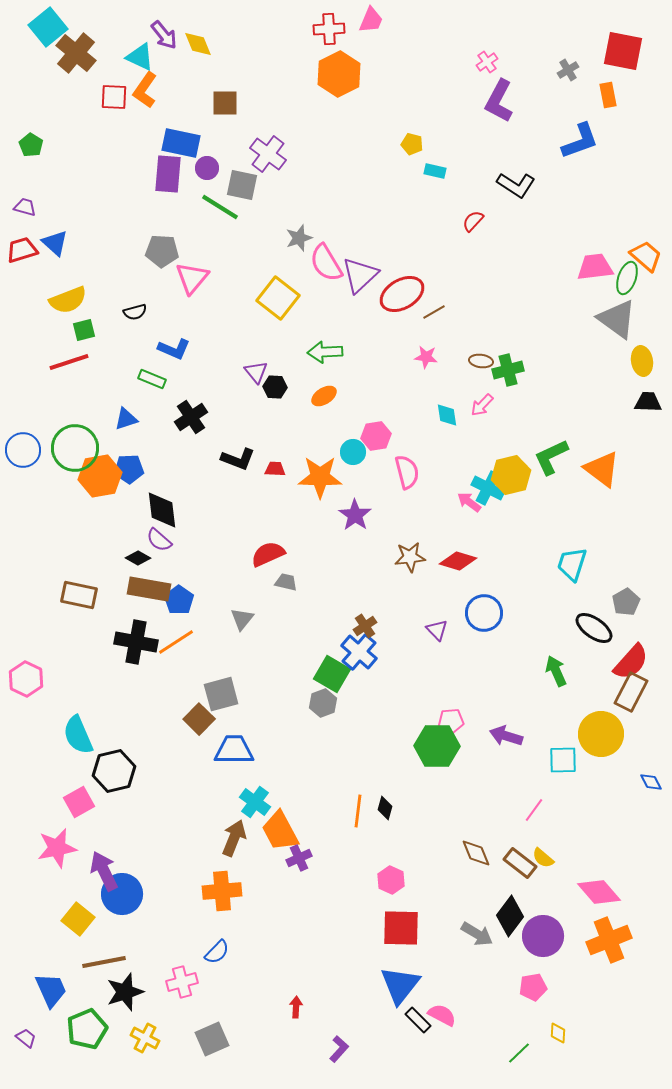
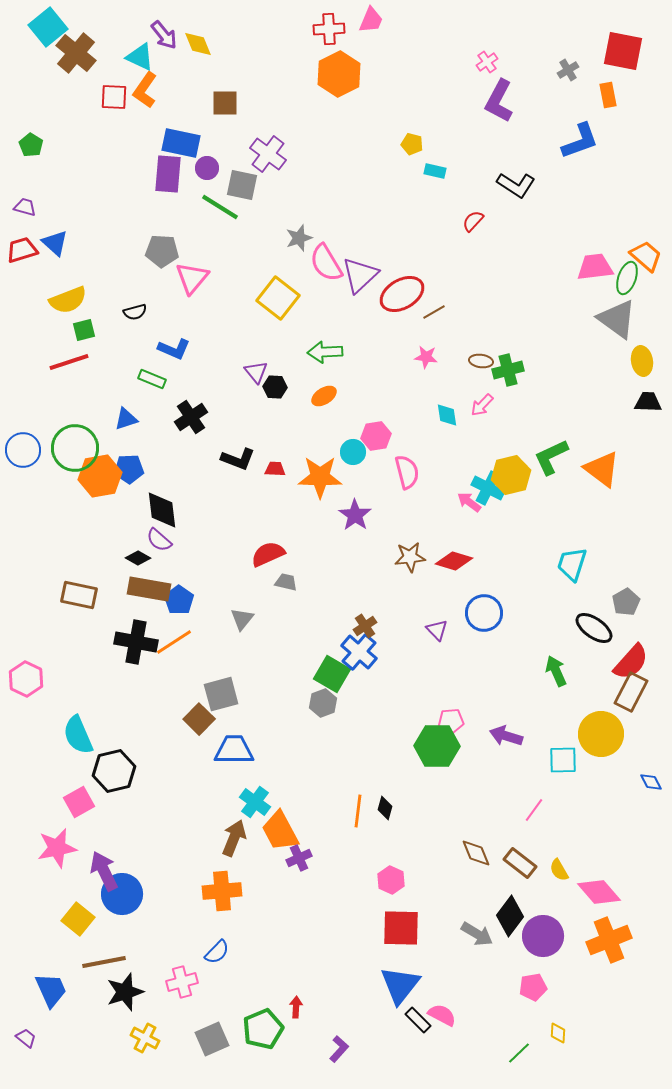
red diamond at (458, 561): moved 4 px left
orange line at (176, 642): moved 2 px left
yellow semicircle at (543, 858): moved 16 px right, 12 px down; rotated 20 degrees clockwise
green pentagon at (87, 1029): moved 176 px right
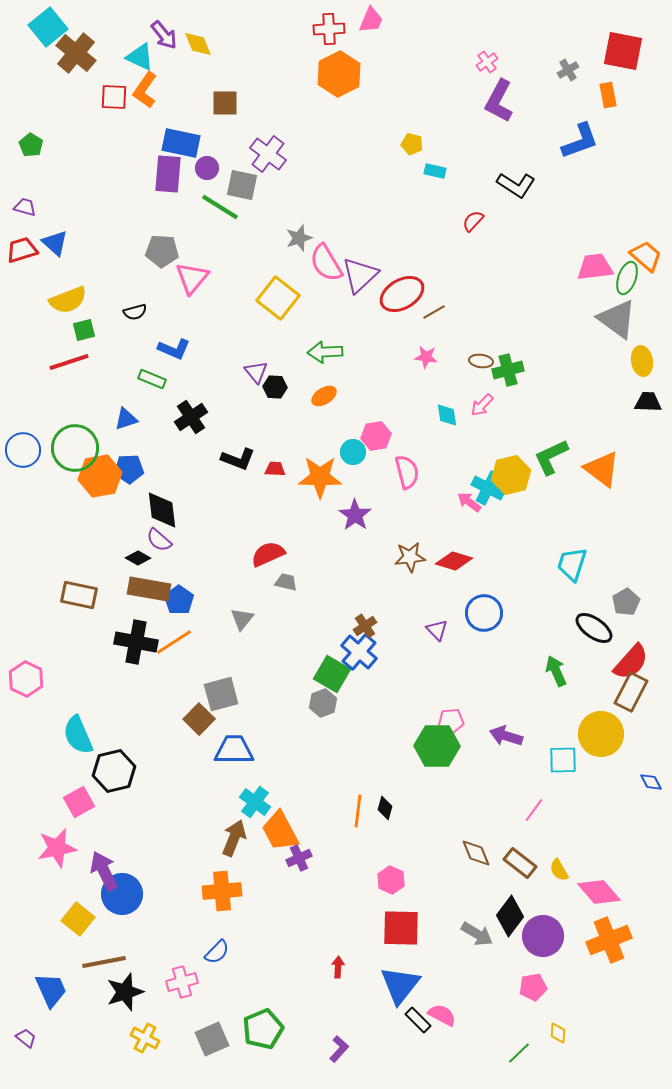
red arrow at (296, 1007): moved 42 px right, 40 px up
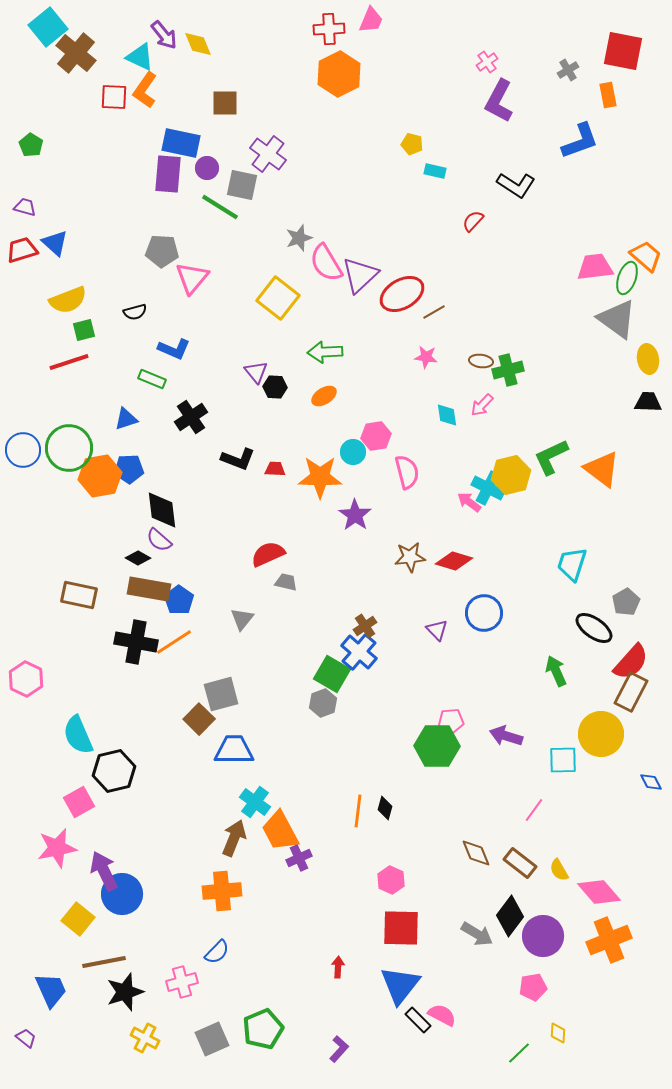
yellow ellipse at (642, 361): moved 6 px right, 2 px up
green circle at (75, 448): moved 6 px left
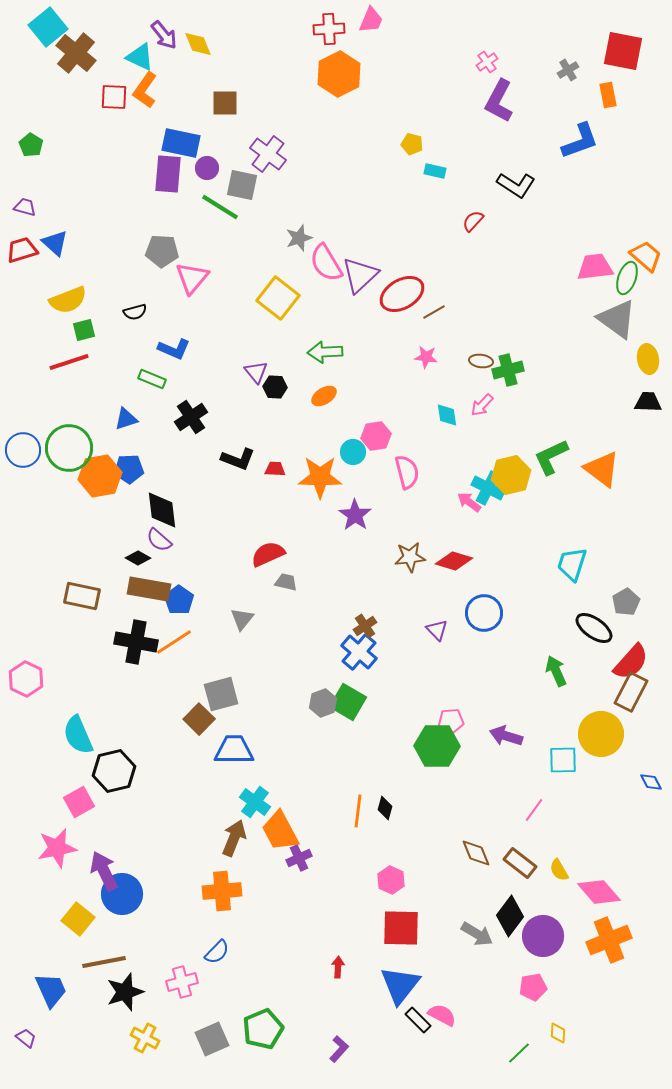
brown rectangle at (79, 595): moved 3 px right, 1 px down
green square at (332, 674): moved 16 px right, 28 px down
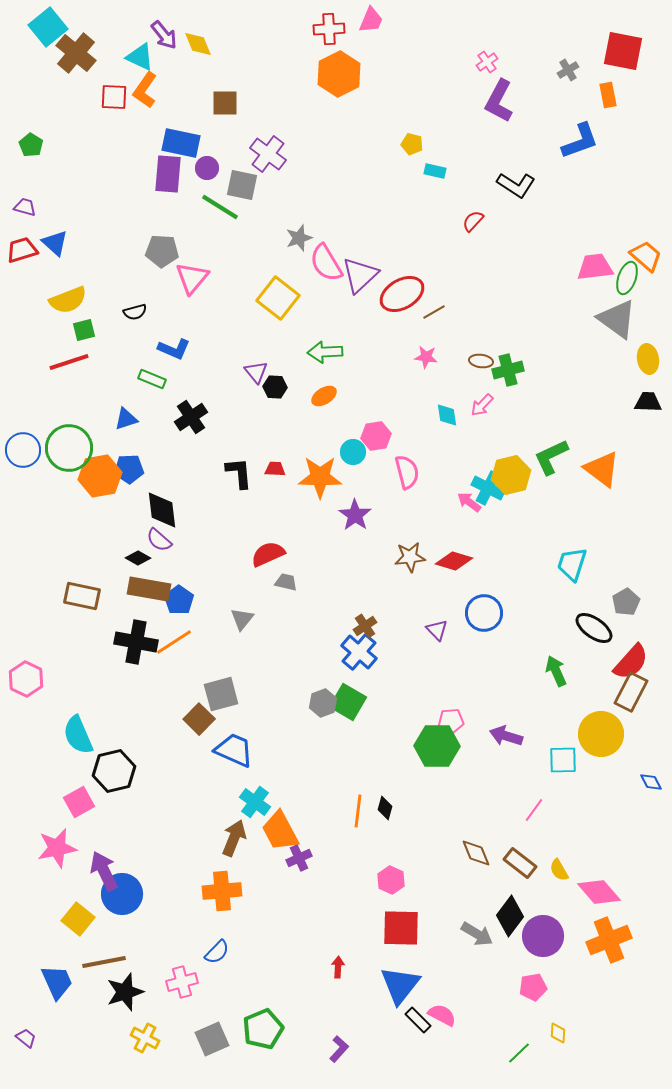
black L-shape at (238, 459): moved 1 px right, 14 px down; rotated 116 degrees counterclockwise
blue trapezoid at (234, 750): rotated 24 degrees clockwise
blue trapezoid at (51, 990): moved 6 px right, 8 px up
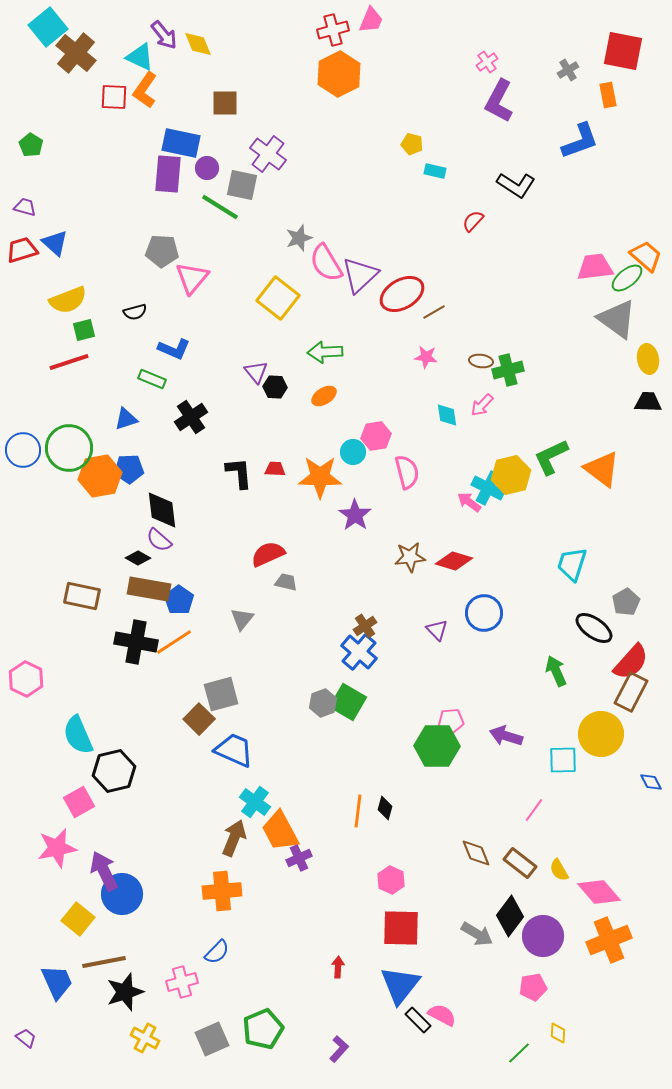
red cross at (329, 29): moved 4 px right, 1 px down; rotated 12 degrees counterclockwise
green ellipse at (627, 278): rotated 32 degrees clockwise
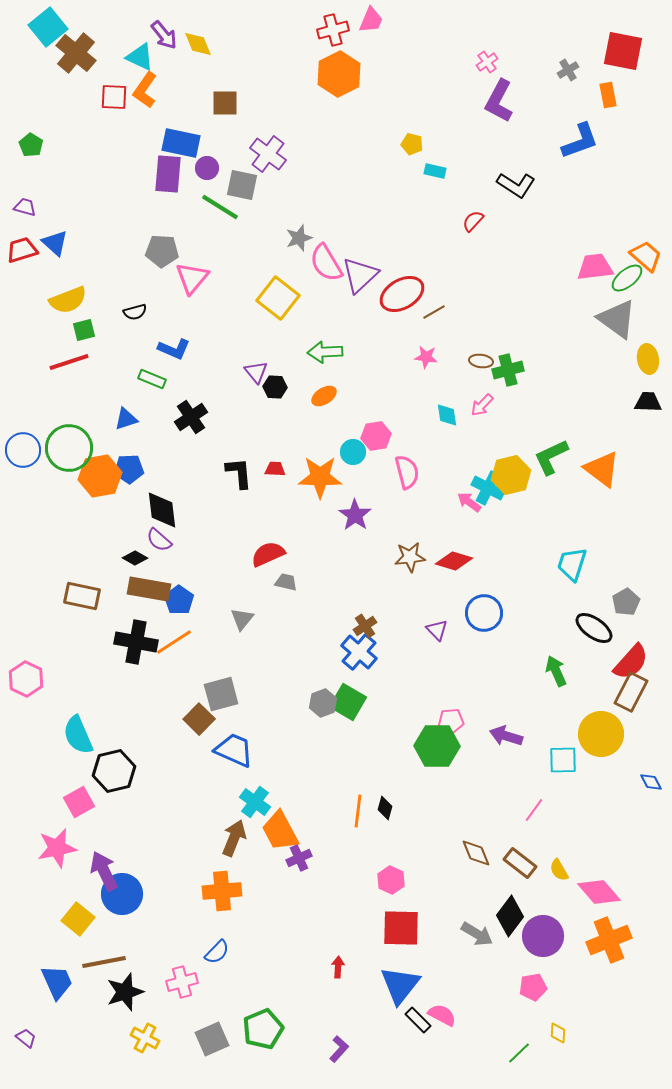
black diamond at (138, 558): moved 3 px left
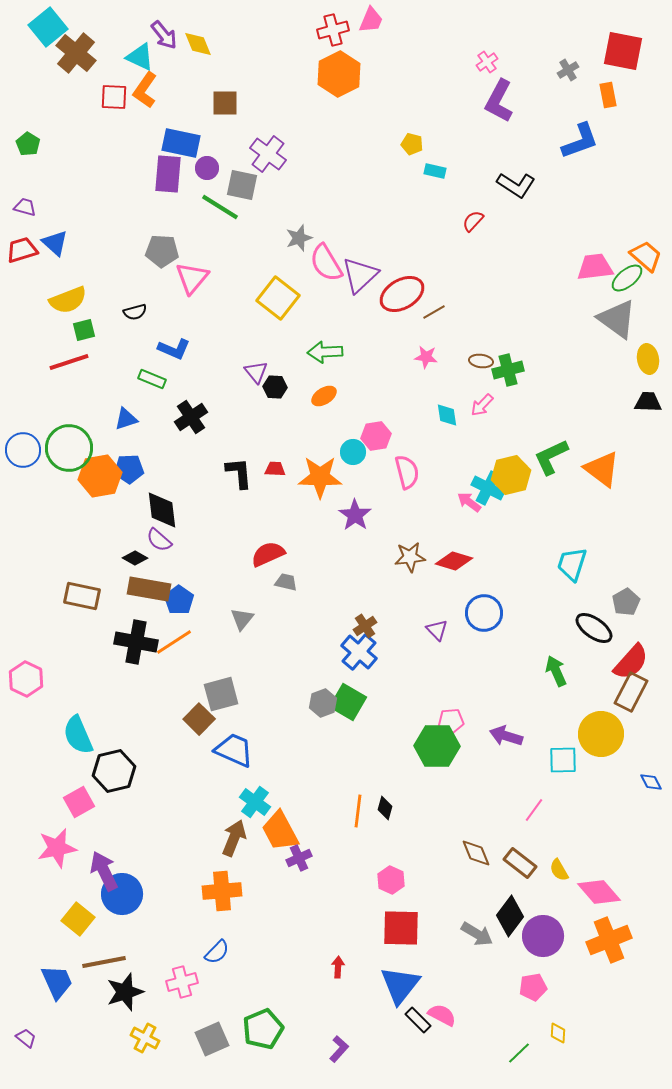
green pentagon at (31, 145): moved 3 px left, 1 px up
